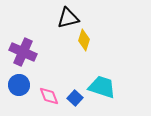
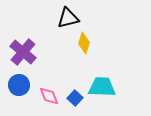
yellow diamond: moved 3 px down
purple cross: rotated 16 degrees clockwise
cyan trapezoid: rotated 16 degrees counterclockwise
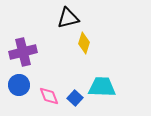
purple cross: rotated 36 degrees clockwise
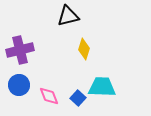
black triangle: moved 2 px up
yellow diamond: moved 6 px down
purple cross: moved 3 px left, 2 px up
blue square: moved 3 px right
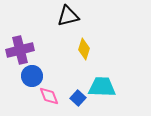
blue circle: moved 13 px right, 9 px up
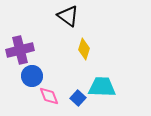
black triangle: rotated 50 degrees clockwise
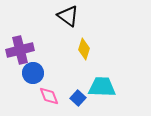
blue circle: moved 1 px right, 3 px up
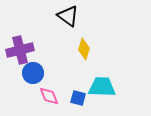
blue square: rotated 28 degrees counterclockwise
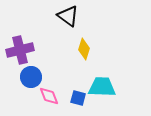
blue circle: moved 2 px left, 4 px down
